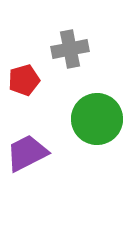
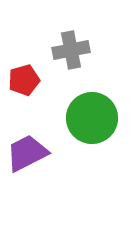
gray cross: moved 1 px right, 1 px down
green circle: moved 5 px left, 1 px up
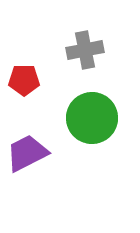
gray cross: moved 14 px right
red pentagon: rotated 16 degrees clockwise
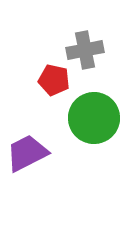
red pentagon: moved 30 px right; rotated 12 degrees clockwise
green circle: moved 2 px right
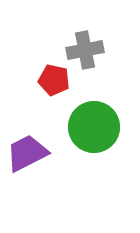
green circle: moved 9 px down
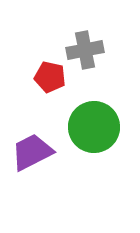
red pentagon: moved 4 px left, 3 px up
purple trapezoid: moved 5 px right, 1 px up
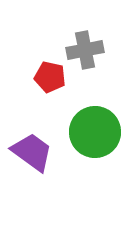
green circle: moved 1 px right, 5 px down
purple trapezoid: rotated 63 degrees clockwise
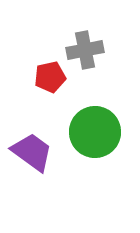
red pentagon: rotated 24 degrees counterclockwise
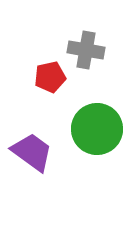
gray cross: moved 1 px right; rotated 21 degrees clockwise
green circle: moved 2 px right, 3 px up
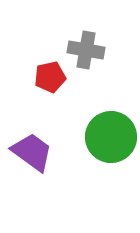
green circle: moved 14 px right, 8 px down
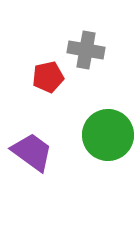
red pentagon: moved 2 px left
green circle: moved 3 px left, 2 px up
